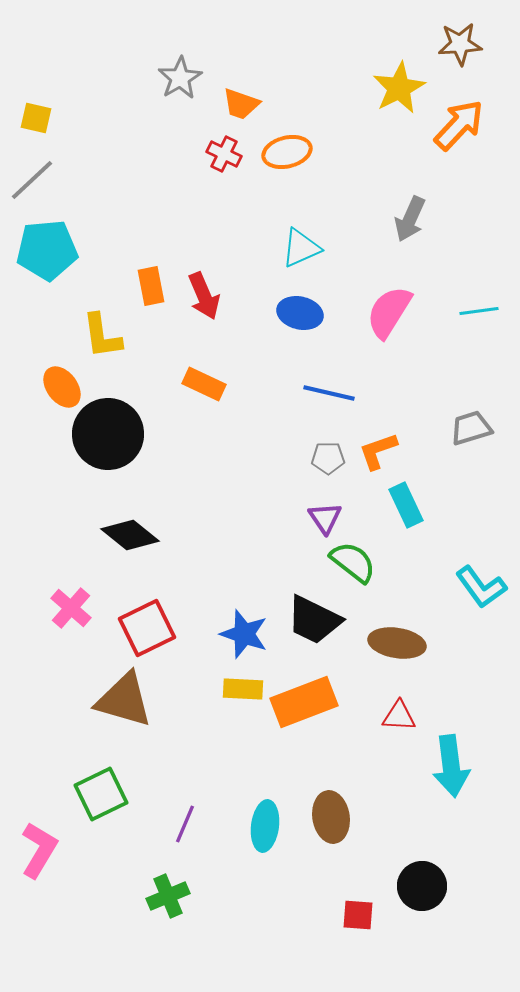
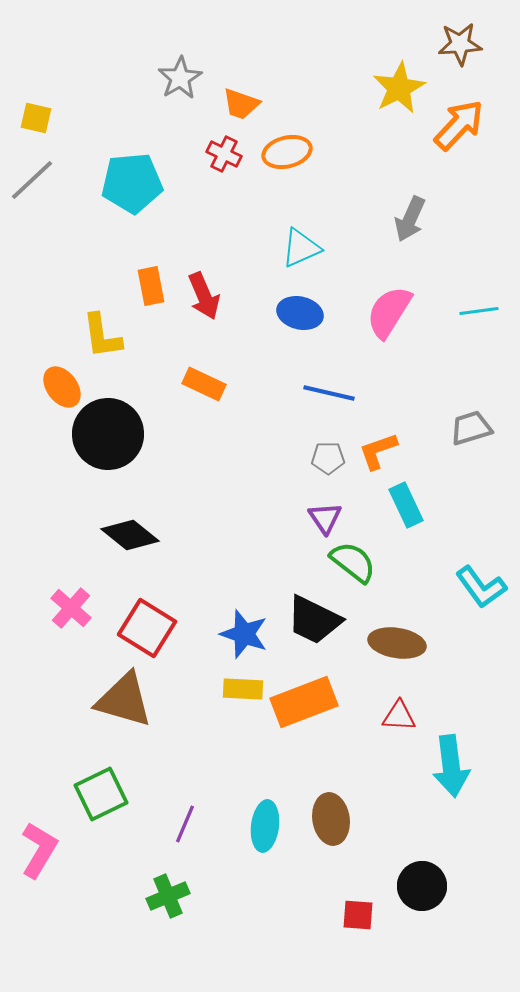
cyan pentagon at (47, 250): moved 85 px right, 67 px up
red square at (147, 628): rotated 32 degrees counterclockwise
brown ellipse at (331, 817): moved 2 px down
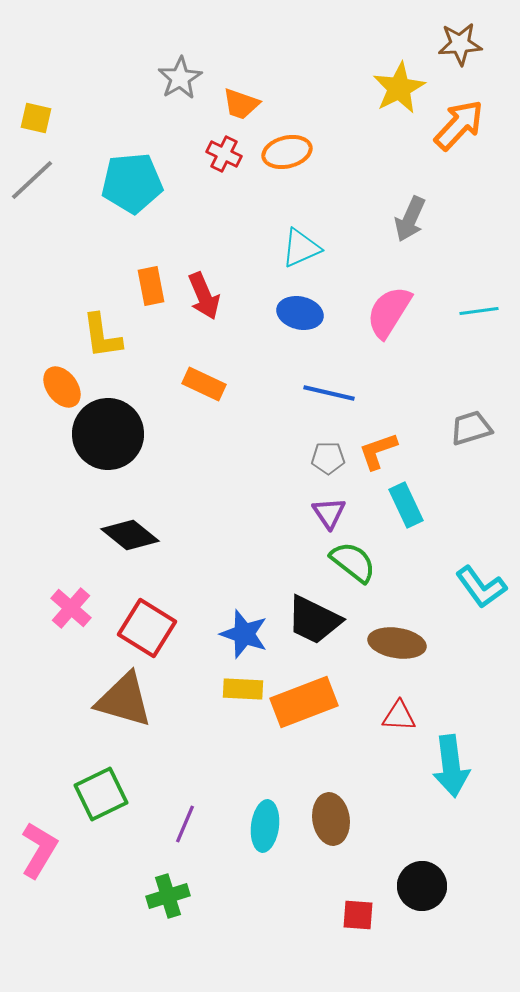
purple triangle at (325, 518): moved 4 px right, 5 px up
green cross at (168, 896): rotated 6 degrees clockwise
